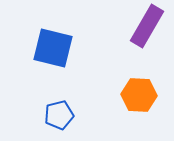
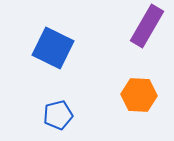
blue square: rotated 12 degrees clockwise
blue pentagon: moved 1 px left
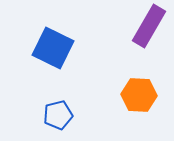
purple rectangle: moved 2 px right
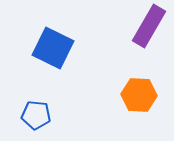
blue pentagon: moved 22 px left; rotated 20 degrees clockwise
